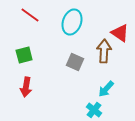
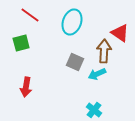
green square: moved 3 px left, 12 px up
cyan arrow: moved 9 px left, 15 px up; rotated 24 degrees clockwise
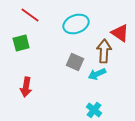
cyan ellipse: moved 4 px right, 2 px down; rotated 50 degrees clockwise
